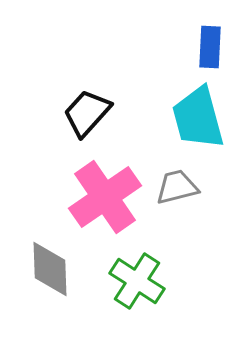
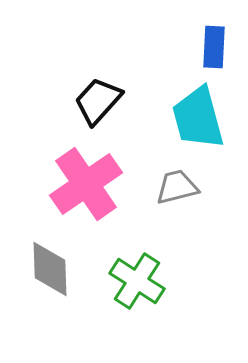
blue rectangle: moved 4 px right
black trapezoid: moved 11 px right, 12 px up
pink cross: moved 19 px left, 13 px up
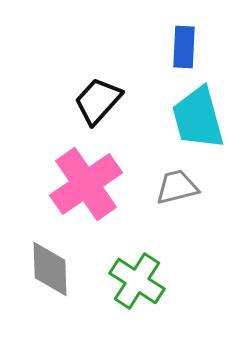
blue rectangle: moved 30 px left
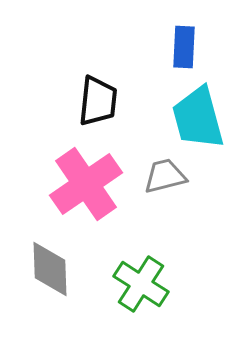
black trapezoid: rotated 144 degrees clockwise
gray trapezoid: moved 12 px left, 11 px up
green cross: moved 4 px right, 3 px down
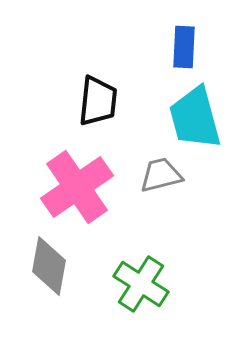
cyan trapezoid: moved 3 px left
gray trapezoid: moved 4 px left, 1 px up
pink cross: moved 9 px left, 3 px down
gray diamond: moved 1 px left, 3 px up; rotated 12 degrees clockwise
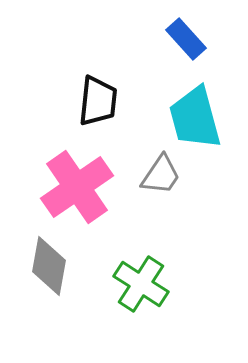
blue rectangle: moved 2 px right, 8 px up; rotated 45 degrees counterclockwise
gray trapezoid: rotated 138 degrees clockwise
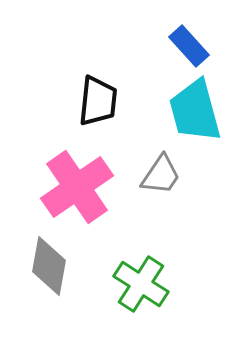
blue rectangle: moved 3 px right, 7 px down
cyan trapezoid: moved 7 px up
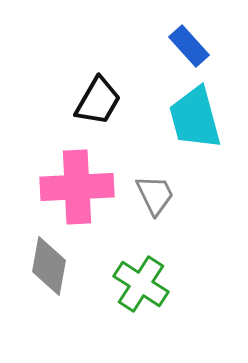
black trapezoid: rotated 24 degrees clockwise
cyan trapezoid: moved 7 px down
gray trapezoid: moved 6 px left, 20 px down; rotated 60 degrees counterclockwise
pink cross: rotated 32 degrees clockwise
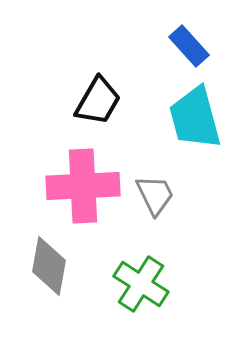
pink cross: moved 6 px right, 1 px up
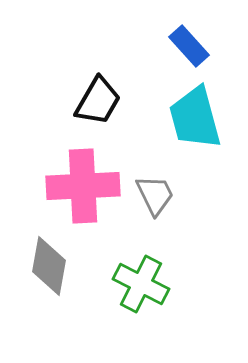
green cross: rotated 6 degrees counterclockwise
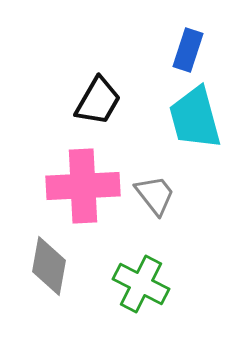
blue rectangle: moved 1 px left, 4 px down; rotated 60 degrees clockwise
gray trapezoid: rotated 12 degrees counterclockwise
